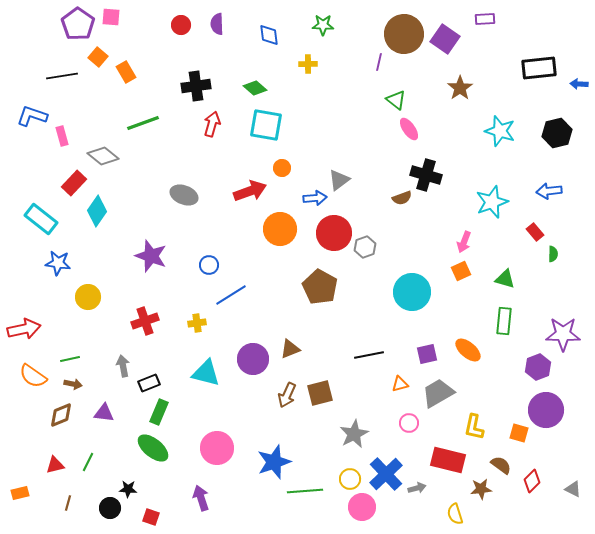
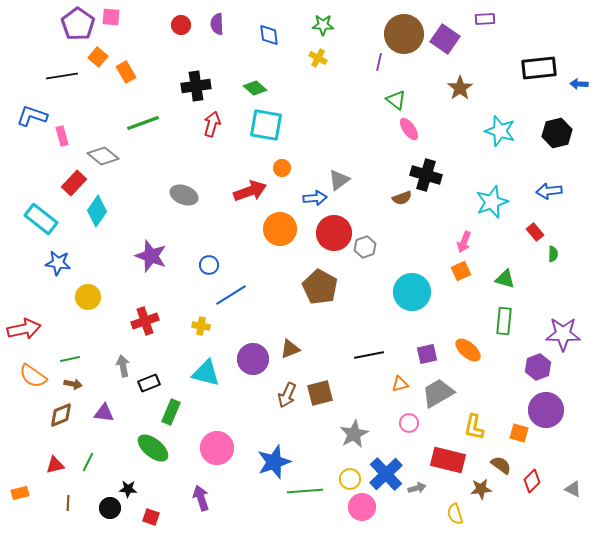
yellow cross at (308, 64): moved 10 px right, 6 px up; rotated 30 degrees clockwise
yellow cross at (197, 323): moved 4 px right, 3 px down; rotated 18 degrees clockwise
green rectangle at (159, 412): moved 12 px right
brown line at (68, 503): rotated 14 degrees counterclockwise
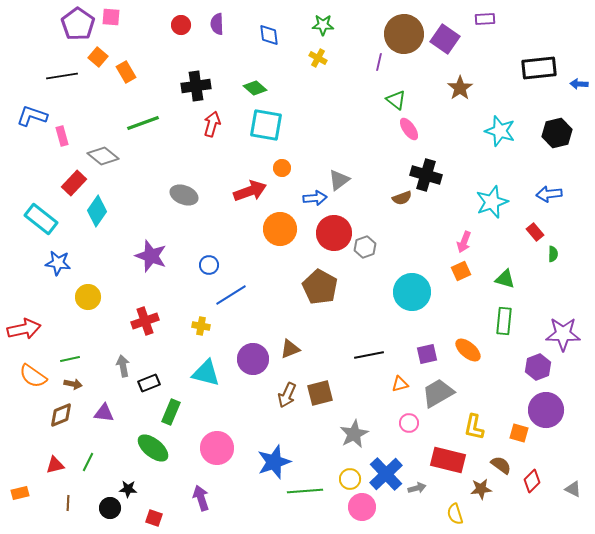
blue arrow at (549, 191): moved 3 px down
red square at (151, 517): moved 3 px right, 1 px down
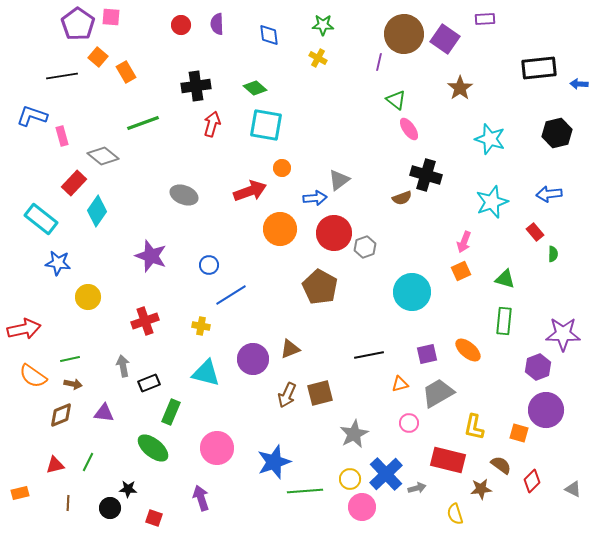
cyan star at (500, 131): moved 10 px left, 8 px down
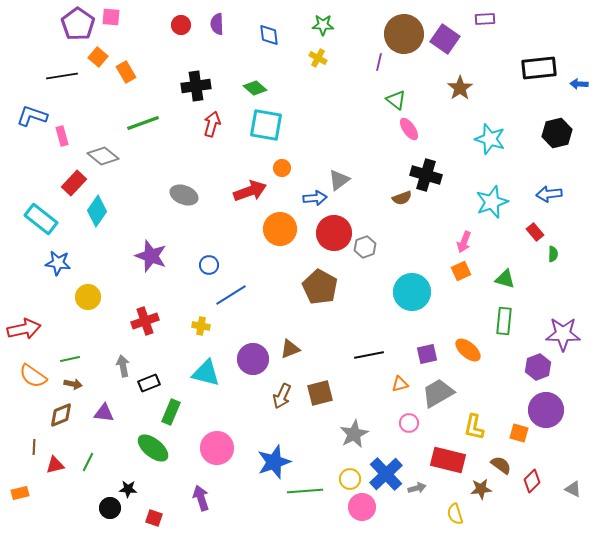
brown arrow at (287, 395): moved 5 px left, 1 px down
brown line at (68, 503): moved 34 px left, 56 px up
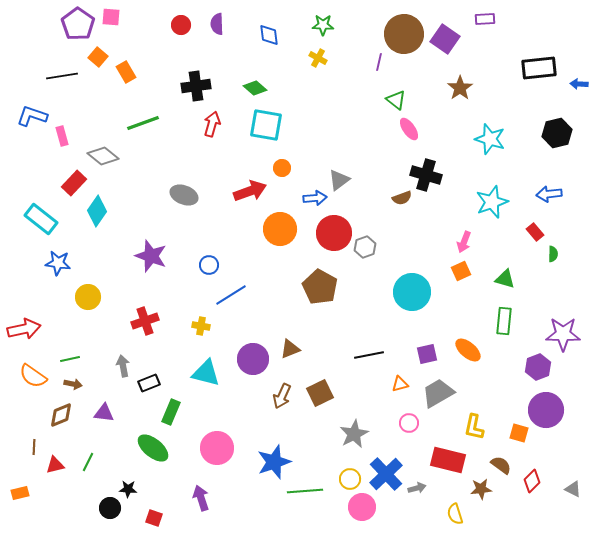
brown square at (320, 393): rotated 12 degrees counterclockwise
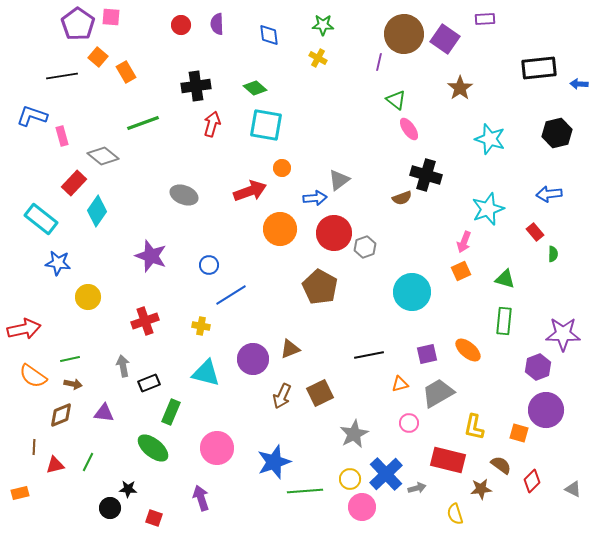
cyan star at (492, 202): moved 4 px left, 7 px down
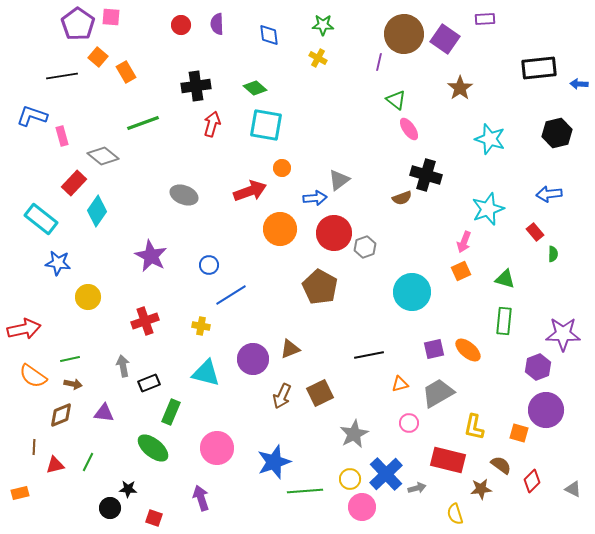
purple star at (151, 256): rotated 8 degrees clockwise
purple square at (427, 354): moved 7 px right, 5 px up
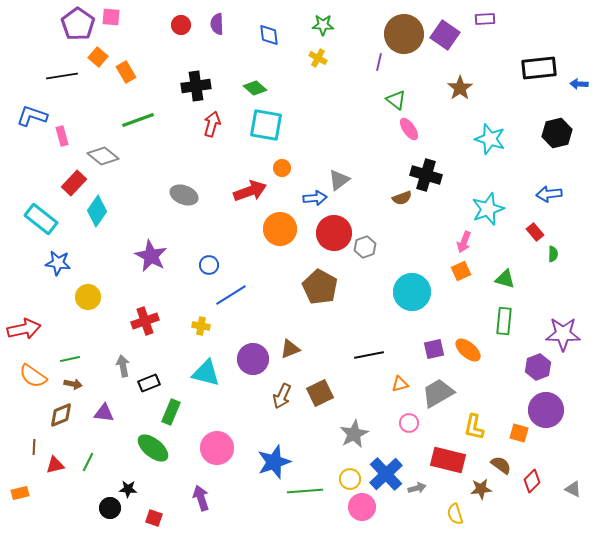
purple square at (445, 39): moved 4 px up
green line at (143, 123): moved 5 px left, 3 px up
